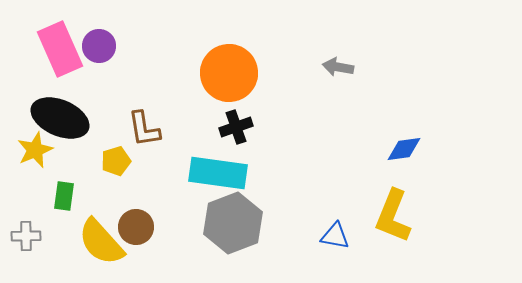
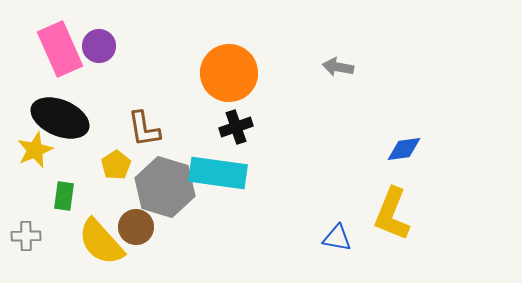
yellow pentagon: moved 4 px down; rotated 16 degrees counterclockwise
yellow L-shape: moved 1 px left, 2 px up
gray hexagon: moved 68 px left, 36 px up; rotated 22 degrees counterclockwise
blue triangle: moved 2 px right, 2 px down
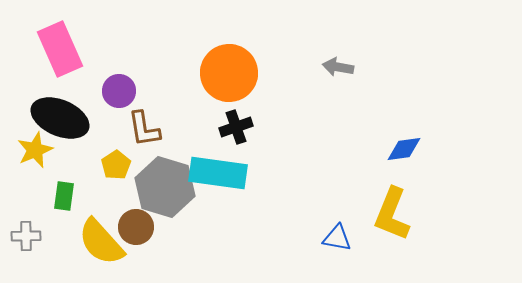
purple circle: moved 20 px right, 45 px down
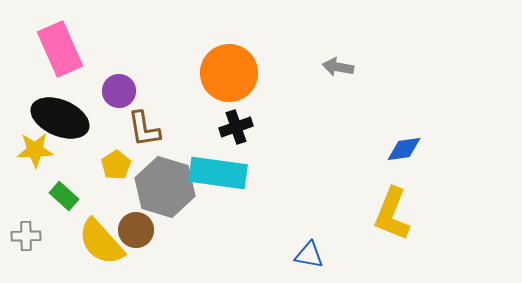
yellow star: rotated 21 degrees clockwise
green rectangle: rotated 56 degrees counterclockwise
brown circle: moved 3 px down
blue triangle: moved 28 px left, 17 px down
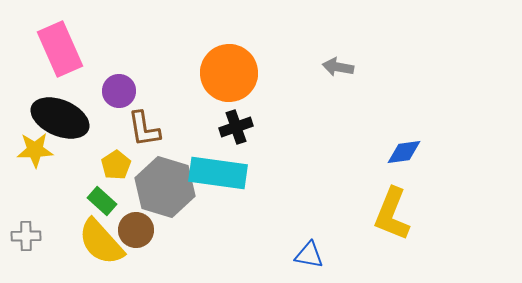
blue diamond: moved 3 px down
green rectangle: moved 38 px right, 5 px down
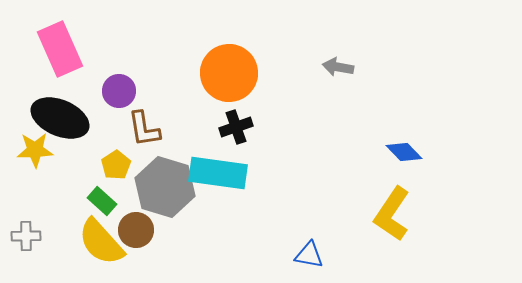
blue diamond: rotated 54 degrees clockwise
yellow L-shape: rotated 12 degrees clockwise
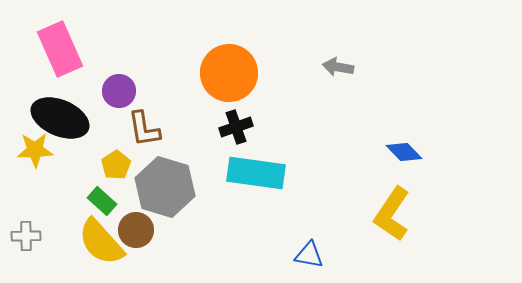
cyan rectangle: moved 38 px right
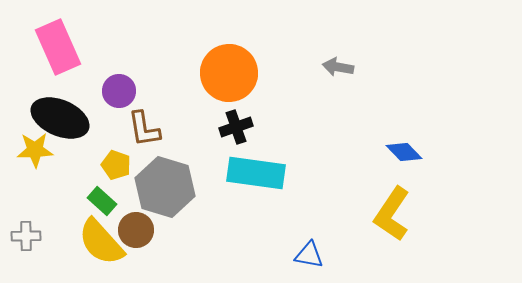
pink rectangle: moved 2 px left, 2 px up
yellow pentagon: rotated 20 degrees counterclockwise
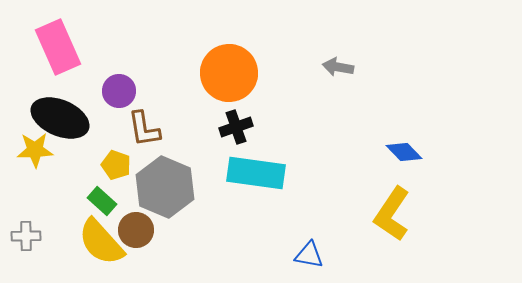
gray hexagon: rotated 6 degrees clockwise
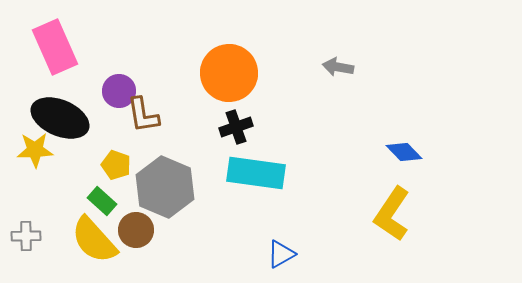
pink rectangle: moved 3 px left
brown L-shape: moved 1 px left, 14 px up
yellow semicircle: moved 7 px left, 2 px up
blue triangle: moved 28 px left, 1 px up; rotated 40 degrees counterclockwise
